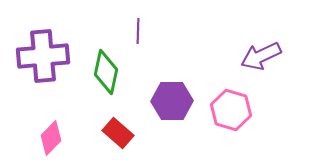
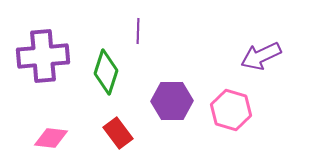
green diamond: rotated 6 degrees clockwise
red rectangle: rotated 12 degrees clockwise
pink diamond: rotated 52 degrees clockwise
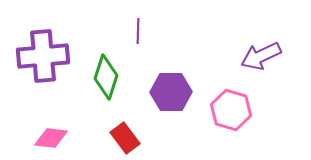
green diamond: moved 5 px down
purple hexagon: moved 1 px left, 9 px up
red rectangle: moved 7 px right, 5 px down
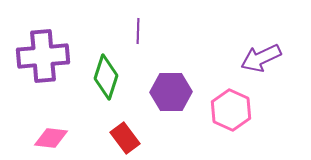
purple arrow: moved 2 px down
pink hexagon: rotated 9 degrees clockwise
